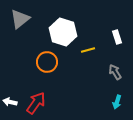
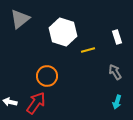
orange circle: moved 14 px down
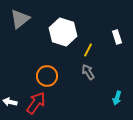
yellow line: rotated 48 degrees counterclockwise
gray arrow: moved 27 px left
cyan arrow: moved 4 px up
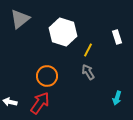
red arrow: moved 4 px right
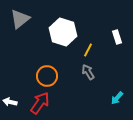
cyan arrow: rotated 24 degrees clockwise
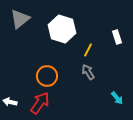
white hexagon: moved 1 px left, 3 px up
cyan arrow: rotated 80 degrees counterclockwise
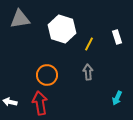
gray triangle: rotated 30 degrees clockwise
yellow line: moved 1 px right, 6 px up
gray arrow: rotated 28 degrees clockwise
orange circle: moved 1 px up
cyan arrow: rotated 64 degrees clockwise
red arrow: rotated 45 degrees counterclockwise
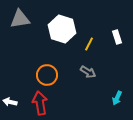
gray arrow: rotated 126 degrees clockwise
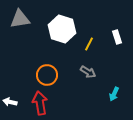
cyan arrow: moved 3 px left, 4 px up
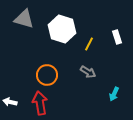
gray triangle: moved 4 px right; rotated 25 degrees clockwise
